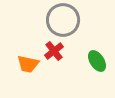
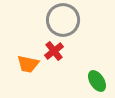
green ellipse: moved 20 px down
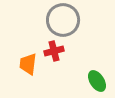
red cross: rotated 24 degrees clockwise
orange trapezoid: rotated 85 degrees clockwise
